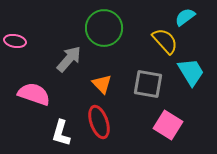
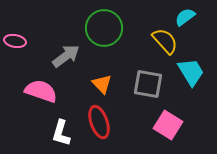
gray arrow: moved 3 px left, 3 px up; rotated 12 degrees clockwise
pink semicircle: moved 7 px right, 3 px up
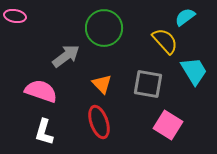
pink ellipse: moved 25 px up
cyan trapezoid: moved 3 px right, 1 px up
white L-shape: moved 17 px left, 1 px up
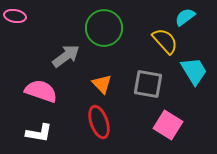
white L-shape: moved 5 px left, 1 px down; rotated 96 degrees counterclockwise
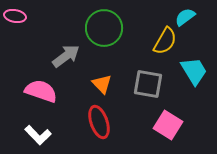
yellow semicircle: rotated 72 degrees clockwise
white L-shape: moved 1 px left, 2 px down; rotated 36 degrees clockwise
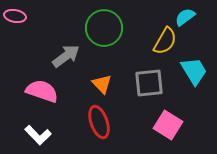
gray square: moved 1 px right, 1 px up; rotated 16 degrees counterclockwise
pink semicircle: moved 1 px right
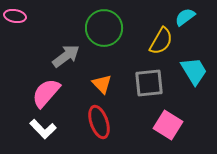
yellow semicircle: moved 4 px left
pink semicircle: moved 4 px right, 2 px down; rotated 68 degrees counterclockwise
white L-shape: moved 5 px right, 6 px up
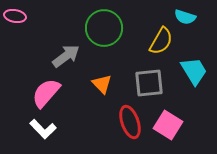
cyan semicircle: rotated 125 degrees counterclockwise
red ellipse: moved 31 px right
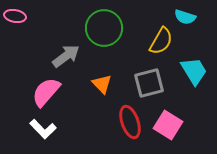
gray square: rotated 8 degrees counterclockwise
pink semicircle: moved 1 px up
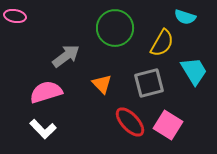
green circle: moved 11 px right
yellow semicircle: moved 1 px right, 2 px down
pink semicircle: rotated 32 degrees clockwise
red ellipse: rotated 24 degrees counterclockwise
